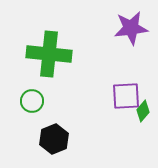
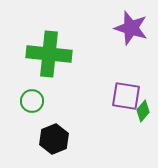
purple star: rotated 24 degrees clockwise
purple square: rotated 12 degrees clockwise
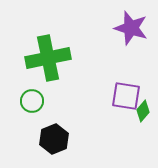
green cross: moved 1 px left, 4 px down; rotated 18 degrees counterclockwise
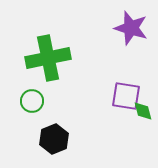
green diamond: rotated 55 degrees counterclockwise
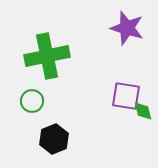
purple star: moved 4 px left
green cross: moved 1 px left, 2 px up
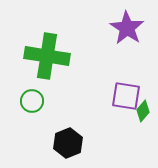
purple star: rotated 16 degrees clockwise
green cross: rotated 21 degrees clockwise
green diamond: rotated 55 degrees clockwise
black hexagon: moved 14 px right, 4 px down
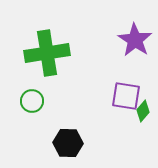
purple star: moved 8 px right, 12 px down
green cross: moved 3 px up; rotated 18 degrees counterclockwise
black hexagon: rotated 24 degrees clockwise
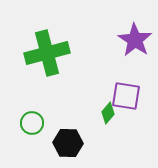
green cross: rotated 6 degrees counterclockwise
green circle: moved 22 px down
green diamond: moved 35 px left, 2 px down
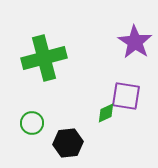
purple star: moved 2 px down
green cross: moved 3 px left, 5 px down
green diamond: moved 2 px left; rotated 25 degrees clockwise
black hexagon: rotated 8 degrees counterclockwise
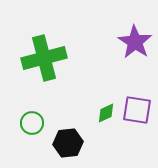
purple square: moved 11 px right, 14 px down
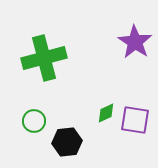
purple square: moved 2 px left, 10 px down
green circle: moved 2 px right, 2 px up
black hexagon: moved 1 px left, 1 px up
